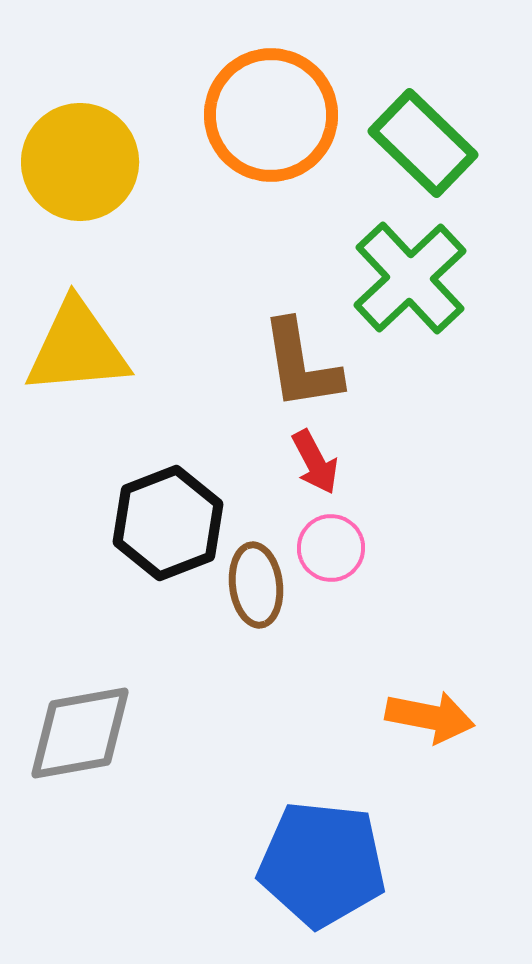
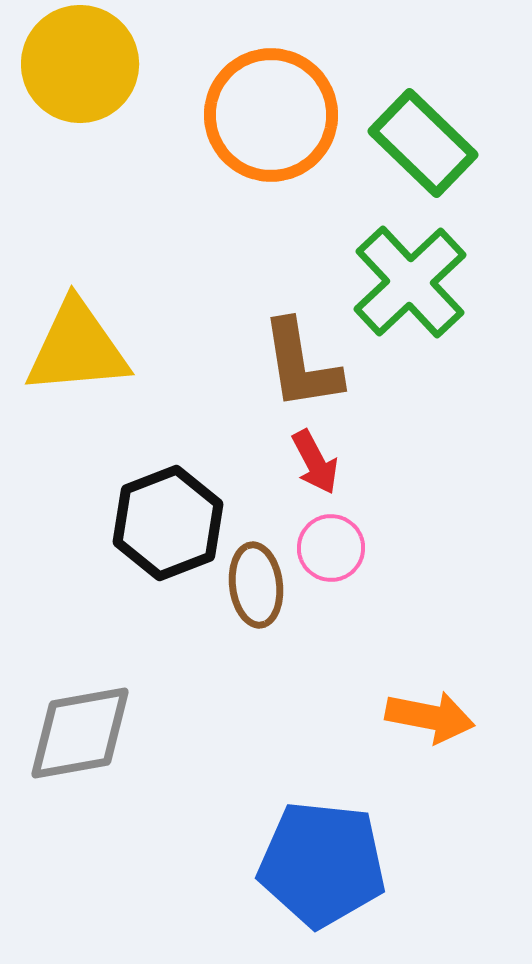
yellow circle: moved 98 px up
green cross: moved 4 px down
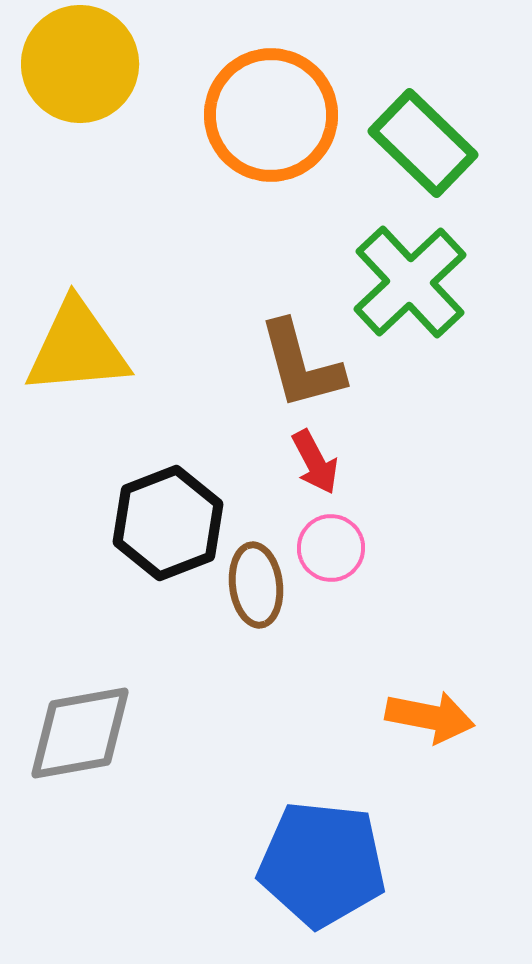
brown L-shape: rotated 6 degrees counterclockwise
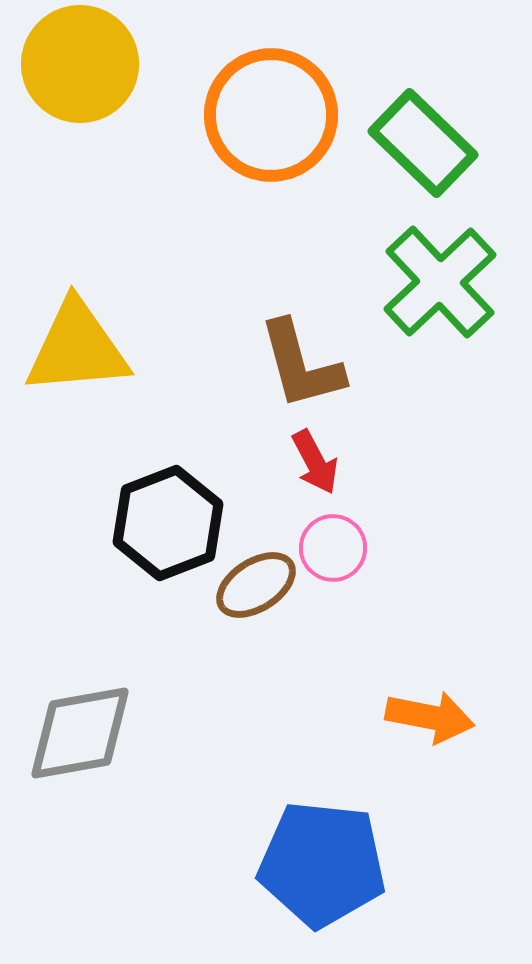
green cross: moved 30 px right
pink circle: moved 2 px right
brown ellipse: rotated 64 degrees clockwise
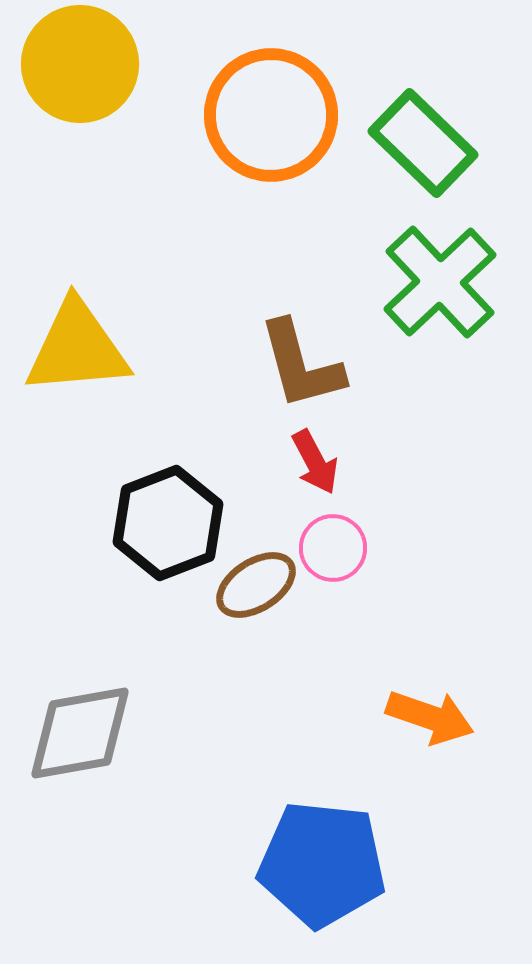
orange arrow: rotated 8 degrees clockwise
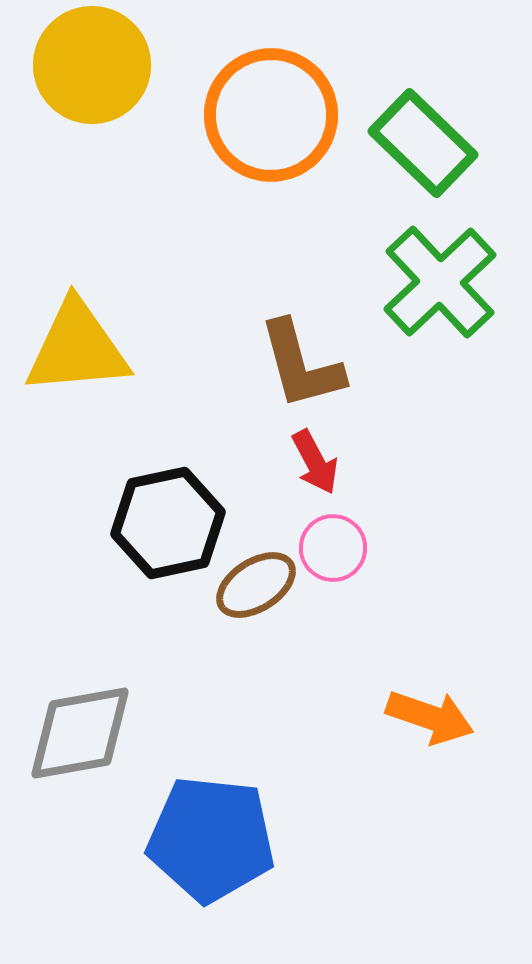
yellow circle: moved 12 px right, 1 px down
black hexagon: rotated 9 degrees clockwise
blue pentagon: moved 111 px left, 25 px up
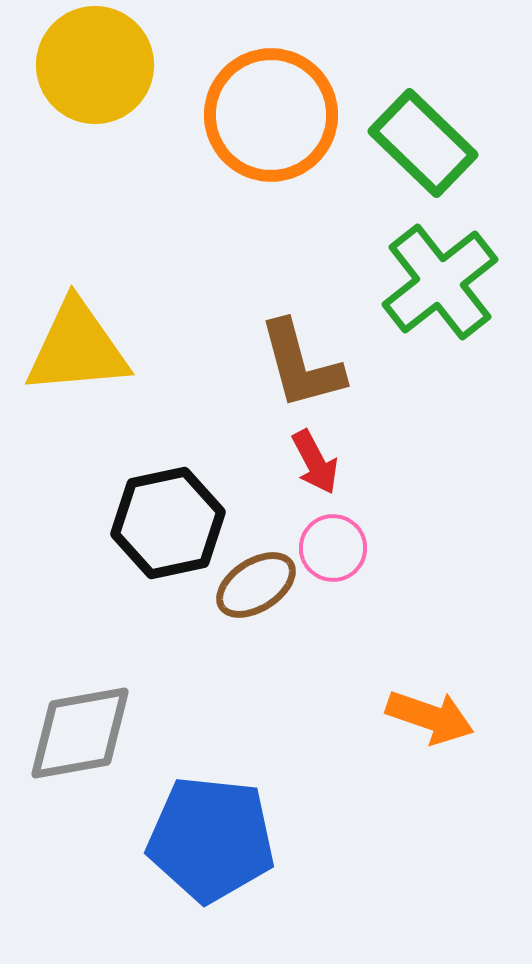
yellow circle: moved 3 px right
green cross: rotated 5 degrees clockwise
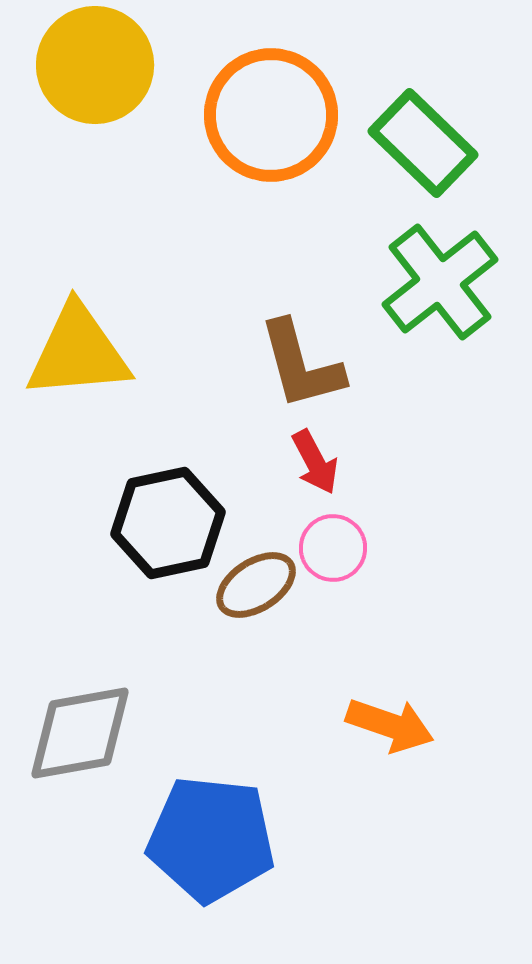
yellow triangle: moved 1 px right, 4 px down
orange arrow: moved 40 px left, 8 px down
